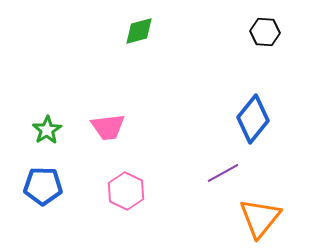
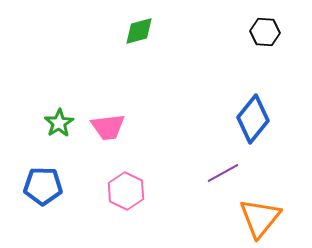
green star: moved 12 px right, 7 px up
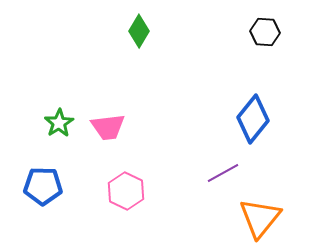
green diamond: rotated 44 degrees counterclockwise
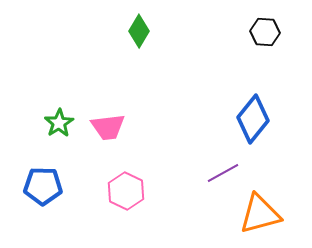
orange triangle: moved 4 px up; rotated 36 degrees clockwise
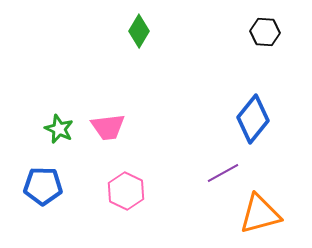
green star: moved 6 px down; rotated 16 degrees counterclockwise
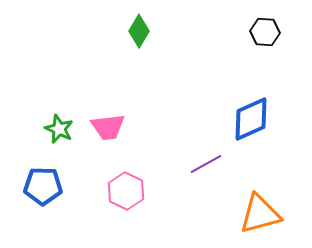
blue diamond: moved 2 px left; rotated 27 degrees clockwise
purple line: moved 17 px left, 9 px up
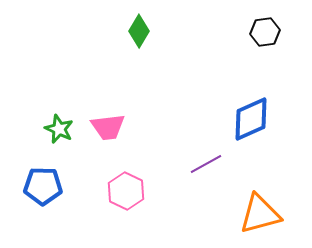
black hexagon: rotated 12 degrees counterclockwise
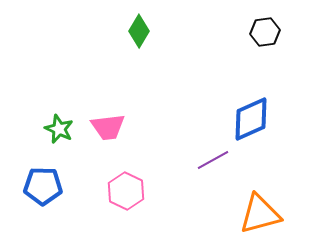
purple line: moved 7 px right, 4 px up
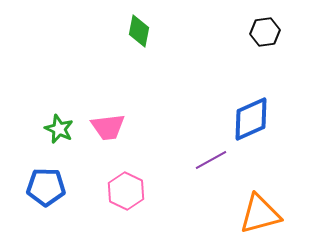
green diamond: rotated 20 degrees counterclockwise
purple line: moved 2 px left
blue pentagon: moved 3 px right, 1 px down
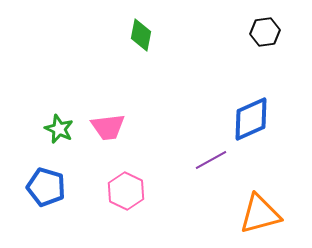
green diamond: moved 2 px right, 4 px down
blue pentagon: rotated 15 degrees clockwise
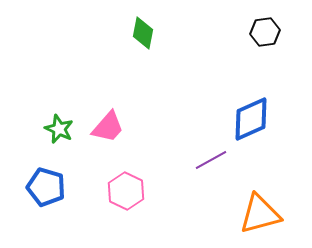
green diamond: moved 2 px right, 2 px up
pink trapezoid: rotated 42 degrees counterclockwise
